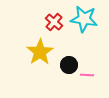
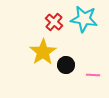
yellow star: moved 3 px right
black circle: moved 3 px left
pink line: moved 6 px right
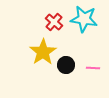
pink line: moved 7 px up
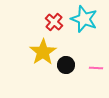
cyan star: rotated 12 degrees clockwise
pink line: moved 3 px right
